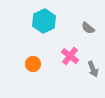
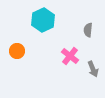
cyan hexagon: moved 1 px left, 1 px up
gray semicircle: moved 2 px down; rotated 56 degrees clockwise
orange circle: moved 16 px left, 13 px up
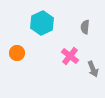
cyan hexagon: moved 1 px left, 3 px down
gray semicircle: moved 3 px left, 3 px up
orange circle: moved 2 px down
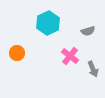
cyan hexagon: moved 6 px right
gray semicircle: moved 3 px right, 4 px down; rotated 112 degrees counterclockwise
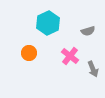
orange circle: moved 12 px right
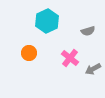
cyan hexagon: moved 1 px left, 2 px up
pink cross: moved 2 px down
gray arrow: rotated 84 degrees clockwise
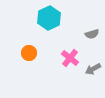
cyan hexagon: moved 2 px right, 3 px up
gray semicircle: moved 4 px right, 3 px down
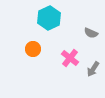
gray semicircle: moved 1 px left, 1 px up; rotated 40 degrees clockwise
orange circle: moved 4 px right, 4 px up
gray arrow: rotated 28 degrees counterclockwise
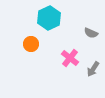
orange circle: moved 2 px left, 5 px up
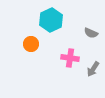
cyan hexagon: moved 2 px right, 2 px down
pink cross: rotated 30 degrees counterclockwise
